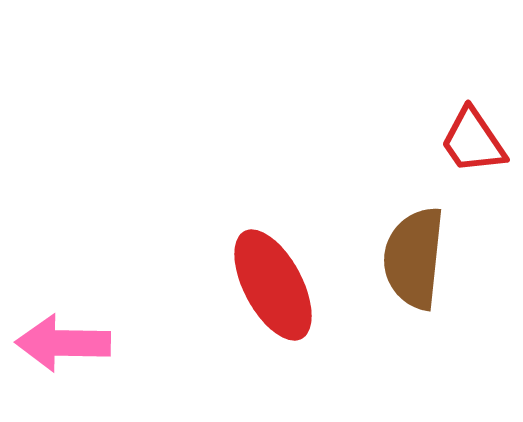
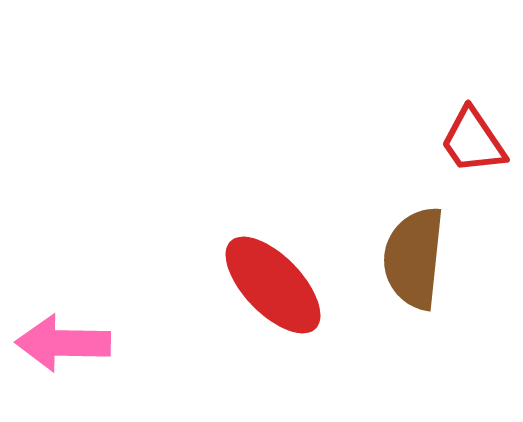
red ellipse: rotated 16 degrees counterclockwise
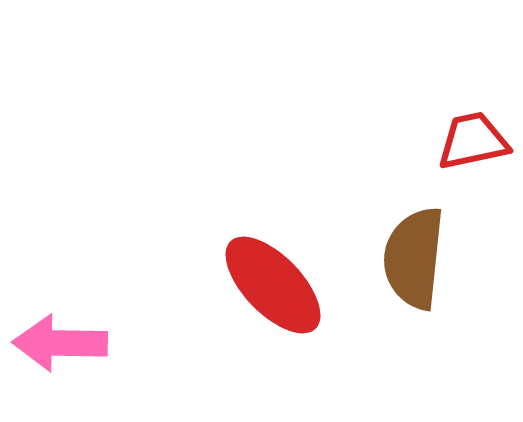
red trapezoid: rotated 112 degrees clockwise
pink arrow: moved 3 px left
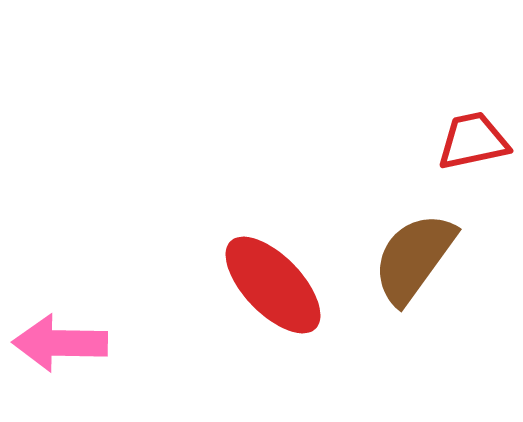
brown semicircle: rotated 30 degrees clockwise
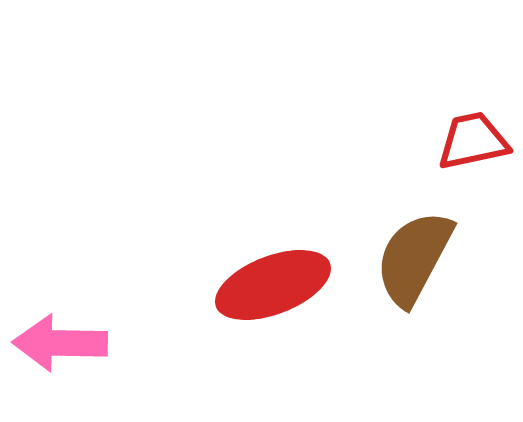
brown semicircle: rotated 8 degrees counterclockwise
red ellipse: rotated 67 degrees counterclockwise
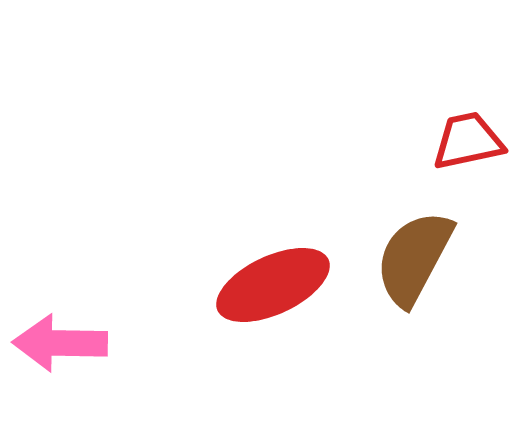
red trapezoid: moved 5 px left
red ellipse: rotated 4 degrees counterclockwise
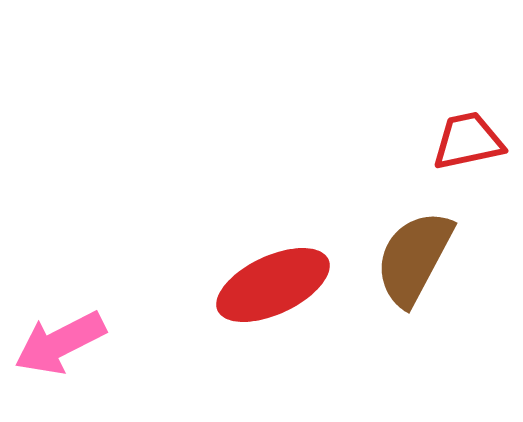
pink arrow: rotated 28 degrees counterclockwise
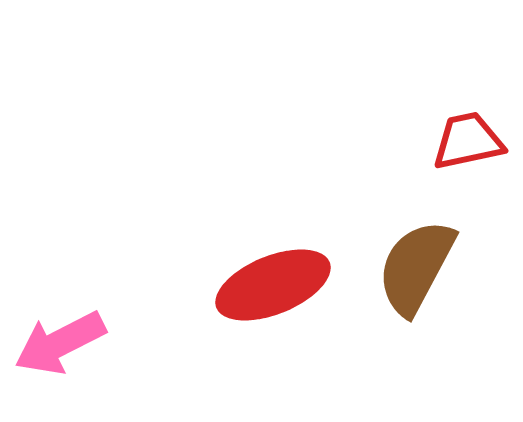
brown semicircle: moved 2 px right, 9 px down
red ellipse: rotated 3 degrees clockwise
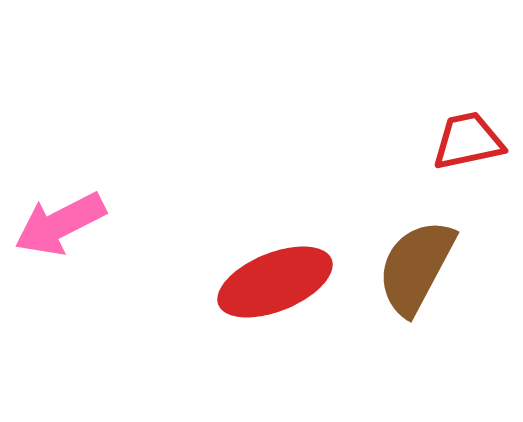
red ellipse: moved 2 px right, 3 px up
pink arrow: moved 119 px up
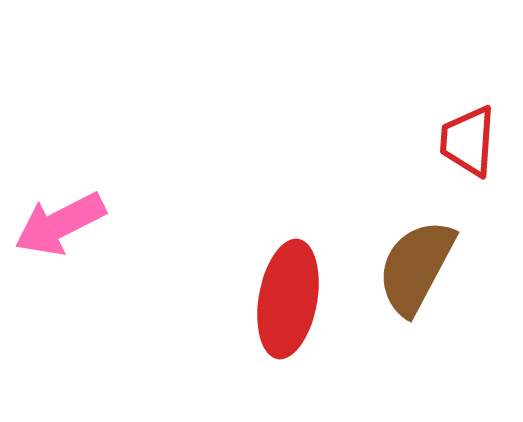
red trapezoid: rotated 74 degrees counterclockwise
red ellipse: moved 13 px right, 17 px down; rotated 58 degrees counterclockwise
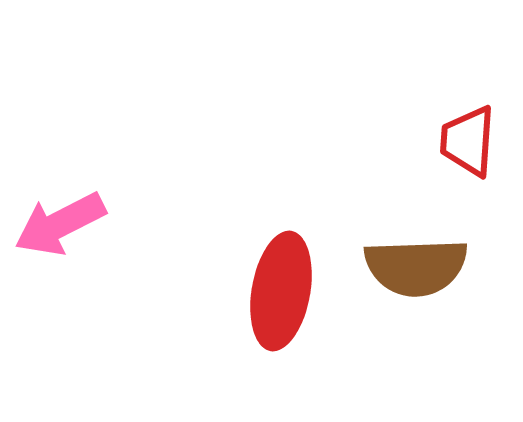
brown semicircle: rotated 120 degrees counterclockwise
red ellipse: moved 7 px left, 8 px up
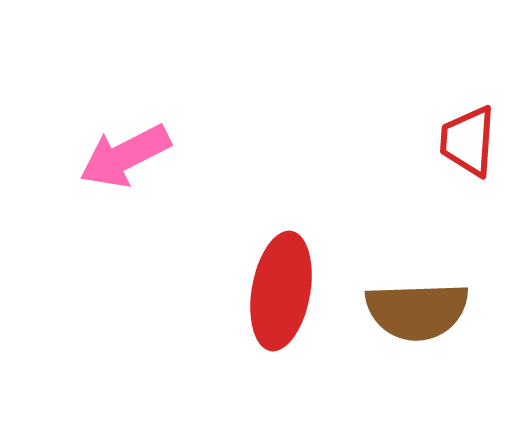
pink arrow: moved 65 px right, 68 px up
brown semicircle: moved 1 px right, 44 px down
